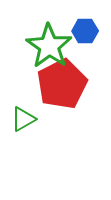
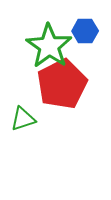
green triangle: rotated 12 degrees clockwise
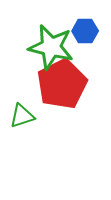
green star: moved 2 px right, 1 px down; rotated 21 degrees counterclockwise
green triangle: moved 1 px left, 3 px up
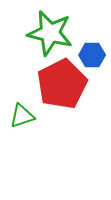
blue hexagon: moved 7 px right, 24 px down
green star: moved 1 px left, 14 px up
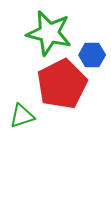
green star: moved 1 px left
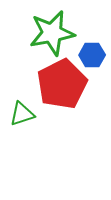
green star: moved 3 px right; rotated 24 degrees counterclockwise
green triangle: moved 2 px up
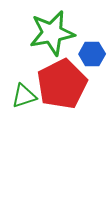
blue hexagon: moved 1 px up
green triangle: moved 2 px right, 18 px up
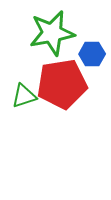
red pentagon: rotated 18 degrees clockwise
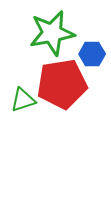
green triangle: moved 1 px left, 4 px down
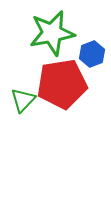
blue hexagon: rotated 20 degrees counterclockwise
green triangle: rotated 28 degrees counterclockwise
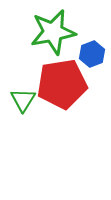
green star: moved 1 px right, 1 px up
green triangle: rotated 12 degrees counterclockwise
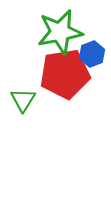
green star: moved 7 px right
red pentagon: moved 3 px right, 10 px up
